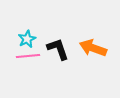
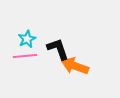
orange arrow: moved 18 px left, 18 px down
pink line: moved 3 px left
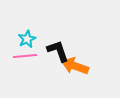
black L-shape: moved 2 px down
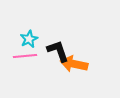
cyan star: moved 2 px right
orange arrow: moved 1 px left, 2 px up; rotated 8 degrees counterclockwise
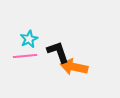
black L-shape: moved 1 px down
orange arrow: moved 3 px down
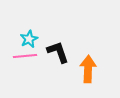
orange arrow: moved 14 px right, 2 px down; rotated 80 degrees clockwise
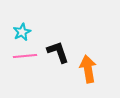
cyan star: moved 7 px left, 7 px up
orange arrow: rotated 12 degrees counterclockwise
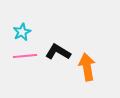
black L-shape: rotated 40 degrees counterclockwise
orange arrow: moved 1 px left, 2 px up
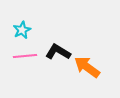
cyan star: moved 2 px up
orange arrow: rotated 44 degrees counterclockwise
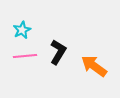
black L-shape: rotated 90 degrees clockwise
orange arrow: moved 7 px right, 1 px up
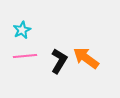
black L-shape: moved 1 px right, 9 px down
orange arrow: moved 8 px left, 8 px up
